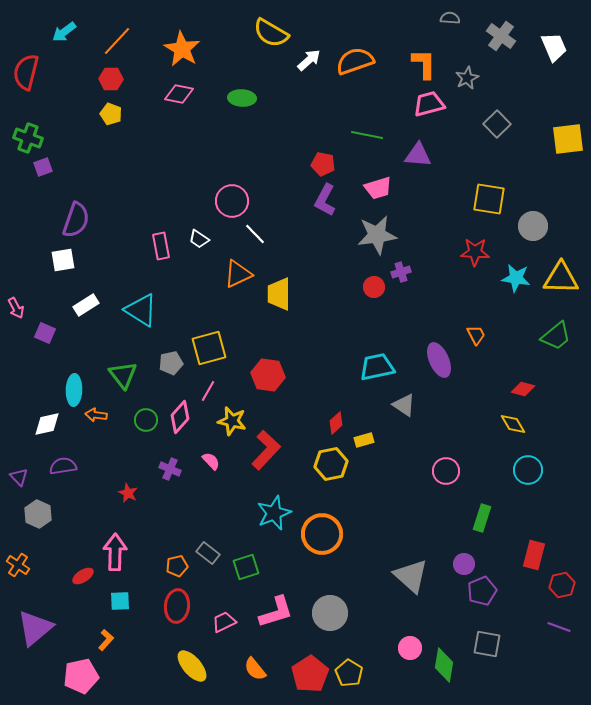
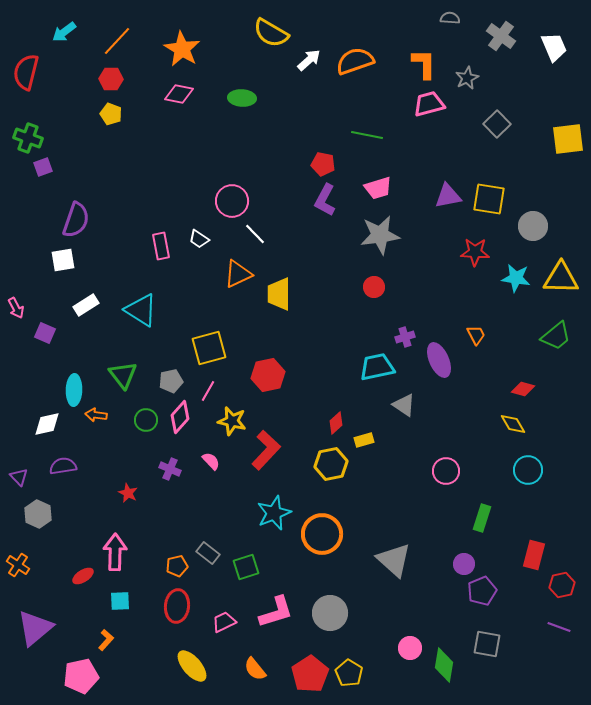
purple triangle at (418, 155): moved 30 px right, 41 px down; rotated 16 degrees counterclockwise
gray star at (377, 235): moved 3 px right
purple cross at (401, 272): moved 4 px right, 65 px down
gray pentagon at (171, 363): moved 18 px down
red hexagon at (268, 375): rotated 20 degrees counterclockwise
gray triangle at (411, 576): moved 17 px left, 16 px up
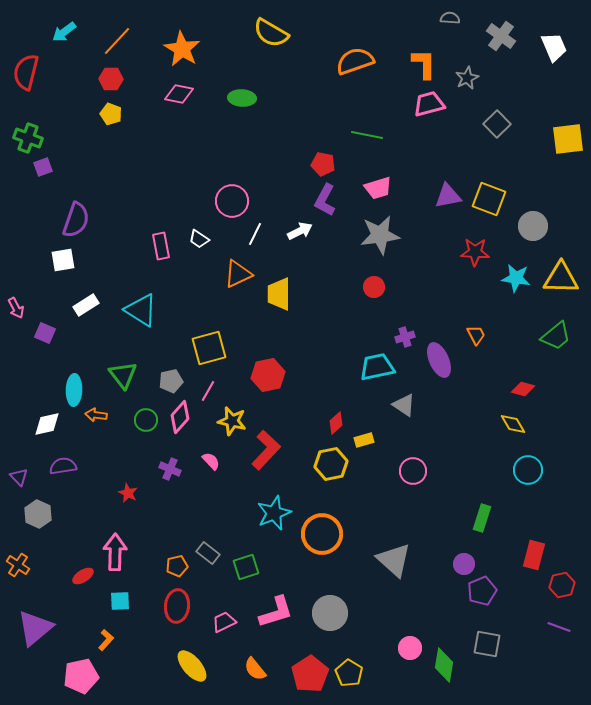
white arrow at (309, 60): moved 9 px left, 171 px down; rotated 15 degrees clockwise
yellow square at (489, 199): rotated 12 degrees clockwise
white line at (255, 234): rotated 70 degrees clockwise
pink circle at (446, 471): moved 33 px left
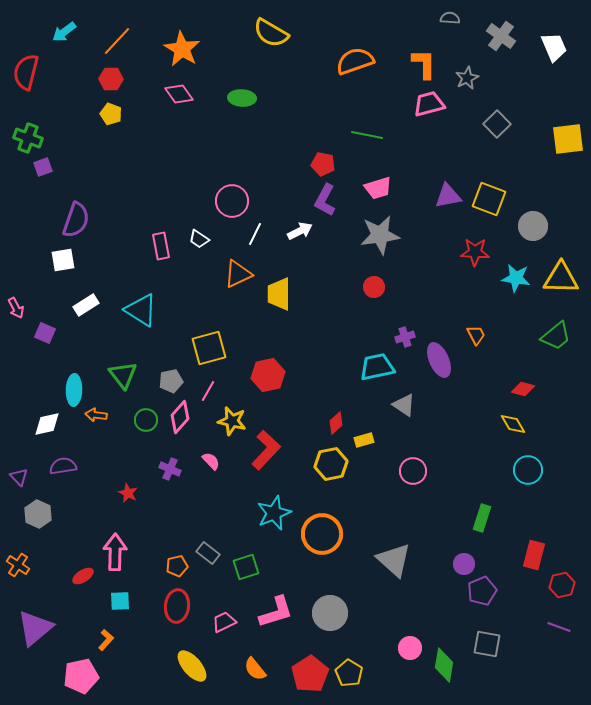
pink diamond at (179, 94): rotated 44 degrees clockwise
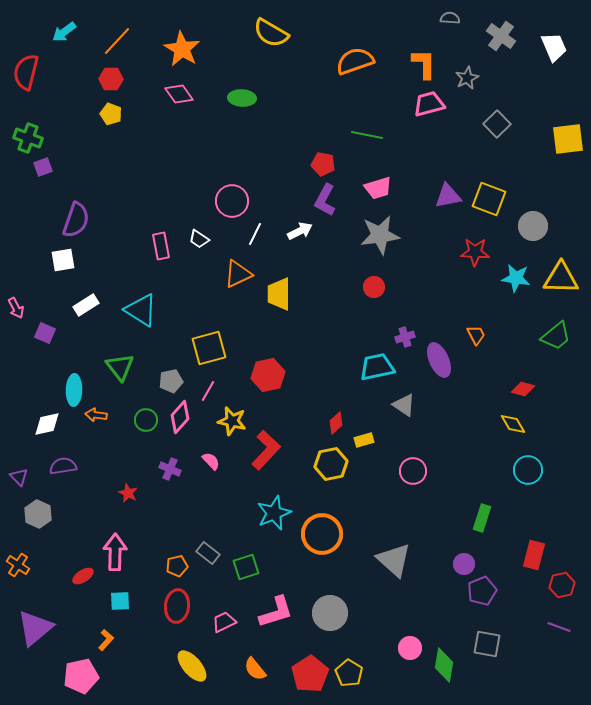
green triangle at (123, 375): moved 3 px left, 8 px up
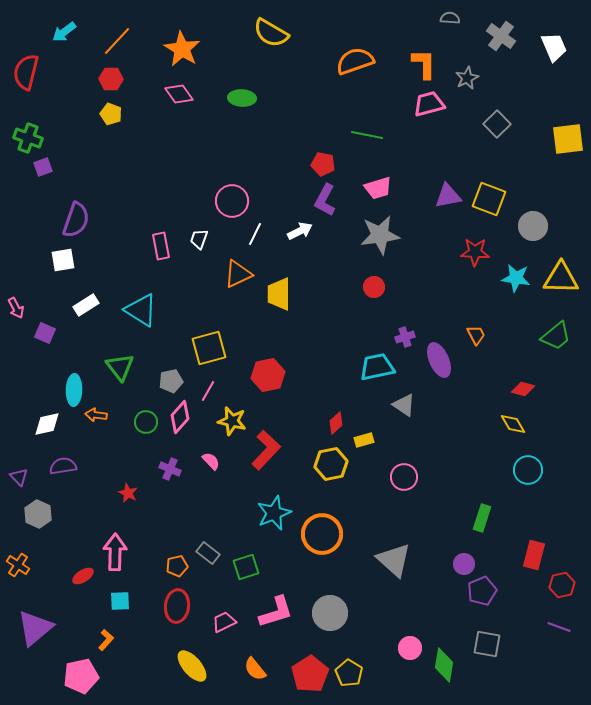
white trapezoid at (199, 239): rotated 75 degrees clockwise
green circle at (146, 420): moved 2 px down
pink circle at (413, 471): moved 9 px left, 6 px down
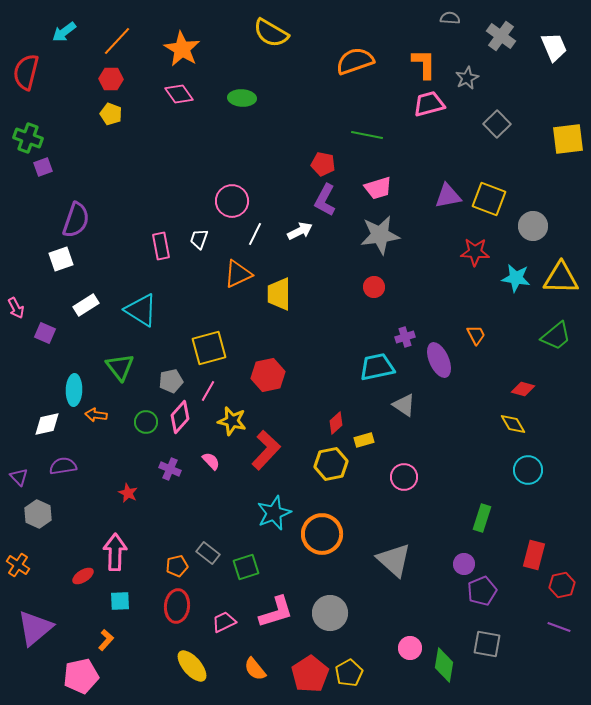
white square at (63, 260): moved 2 px left, 1 px up; rotated 10 degrees counterclockwise
yellow pentagon at (349, 673): rotated 12 degrees clockwise
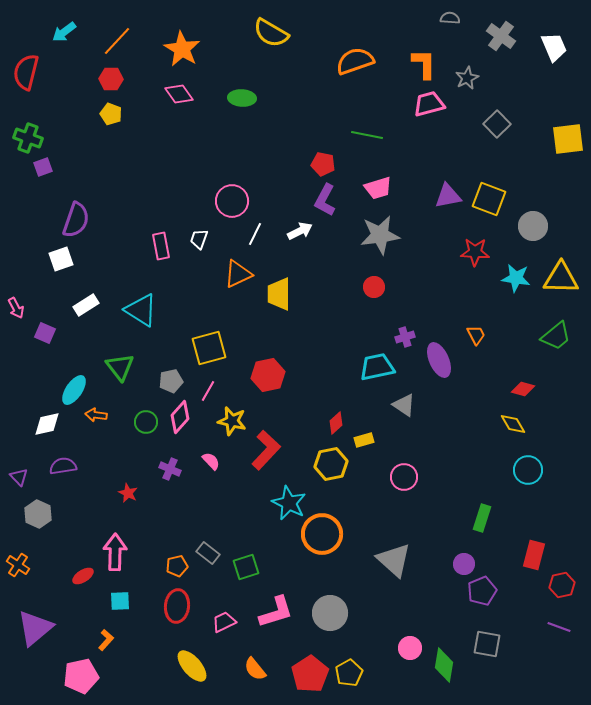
cyan ellipse at (74, 390): rotated 32 degrees clockwise
cyan star at (274, 513): moved 15 px right, 10 px up; rotated 24 degrees counterclockwise
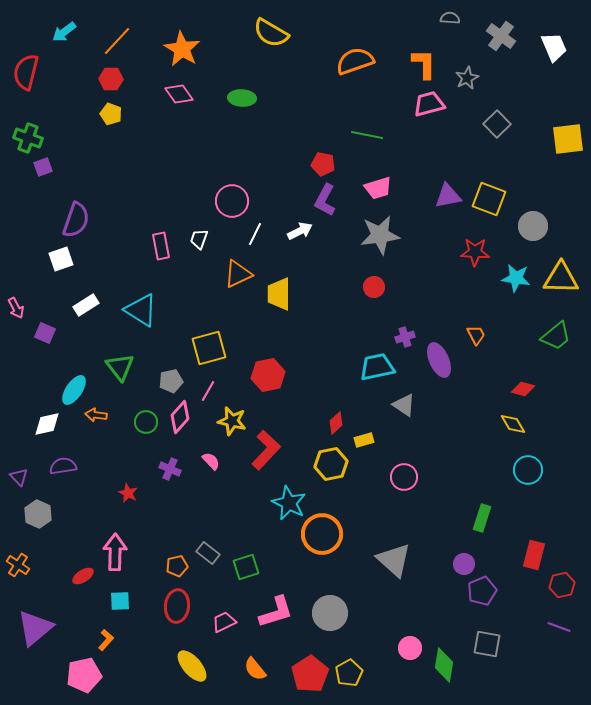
pink pentagon at (81, 676): moved 3 px right, 1 px up
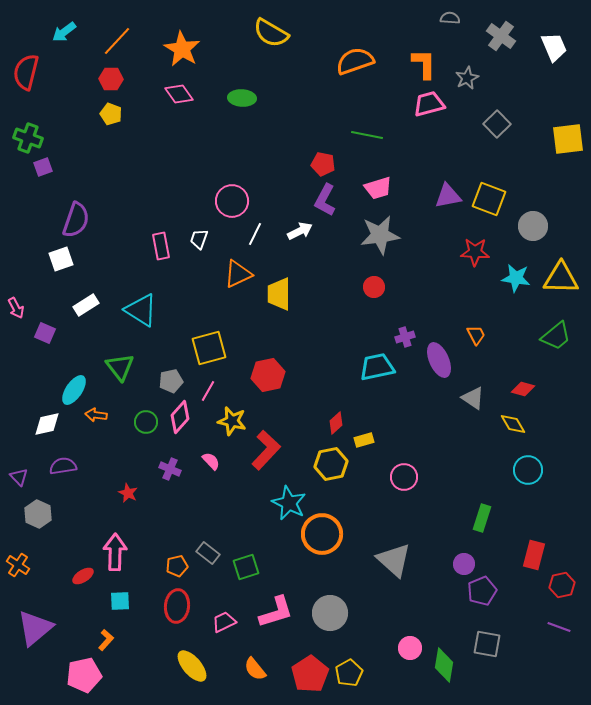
gray triangle at (404, 405): moved 69 px right, 7 px up
